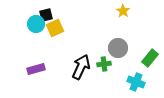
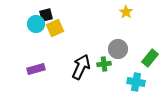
yellow star: moved 3 px right, 1 px down
gray circle: moved 1 px down
cyan cross: rotated 12 degrees counterclockwise
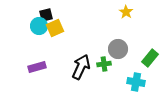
cyan circle: moved 3 px right, 2 px down
purple rectangle: moved 1 px right, 2 px up
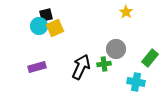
gray circle: moved 2 px left
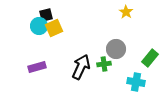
yellow square: moved 1 px left
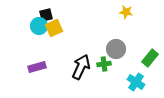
yellow star: rotated 24 degrees counterclockwise
cyan cross: rotated 24 degrees clockwise
